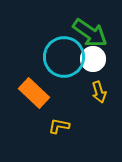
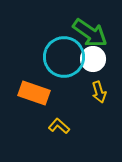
orange rectangle: rotated 24 degrees counterclockwise
yellow L-shape: rotated 30 degrees clockwise
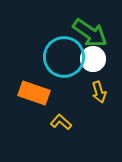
yellow L-shape: moved 2 px right, 4 px up
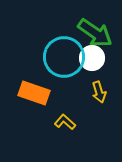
green arrow: moved 5 px right
white circle: moved 1 px left, 1 px up
yellow L-shape: moved 4 px right
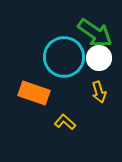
white circle: moved 7 px right
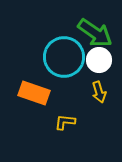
white circle: moved 2 px down
yellow L-shape: rotated 35 degrees counterclockwise
